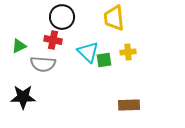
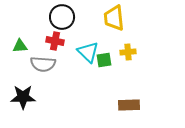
red cross: moved 2 px right, 1 px down
green triangle: moved 1 px right; rotated 21 degrees clockwise
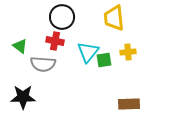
green triangle: rotated 42 degrees clockwise
cyan triangle: rotated 25 degrees clockwise
brown rectangle: moved 1 px up
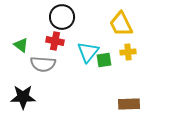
yellow trapezoid: moved 7 px right, 6 px down; rotated 20 degrees counterclockwise
green triangle: moved 1 px right, 1 px up
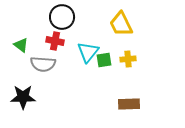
yellow cross: moved 7 px down
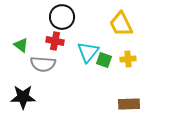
green square: rotated 28 degrees clockwise
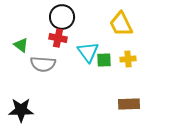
red cross: moved 3 px right, 3 px up
cyan triangle: rotated 15 degrees counterclockwise
green square: rotated 21 degrees counterclockwise
black star: moved 2 px left, 13 px down
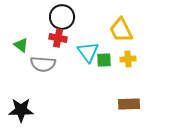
yellow trapezoid: moved 6 px down
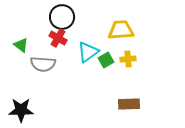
yellow trapezoid: rotated 112 degrees clockwise
red cross: rotated 18 degrees clockwise
cyan triangle: rotated 30 degrees clockwise
green square: moved 2 px right; rotated 28 degrees counterclockwise
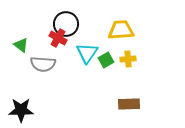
black circle: moved 4 px right, 7 px down
cyan triangle: moved 1 px left, 1 px down; rotated 20 degrees counterclockwise
